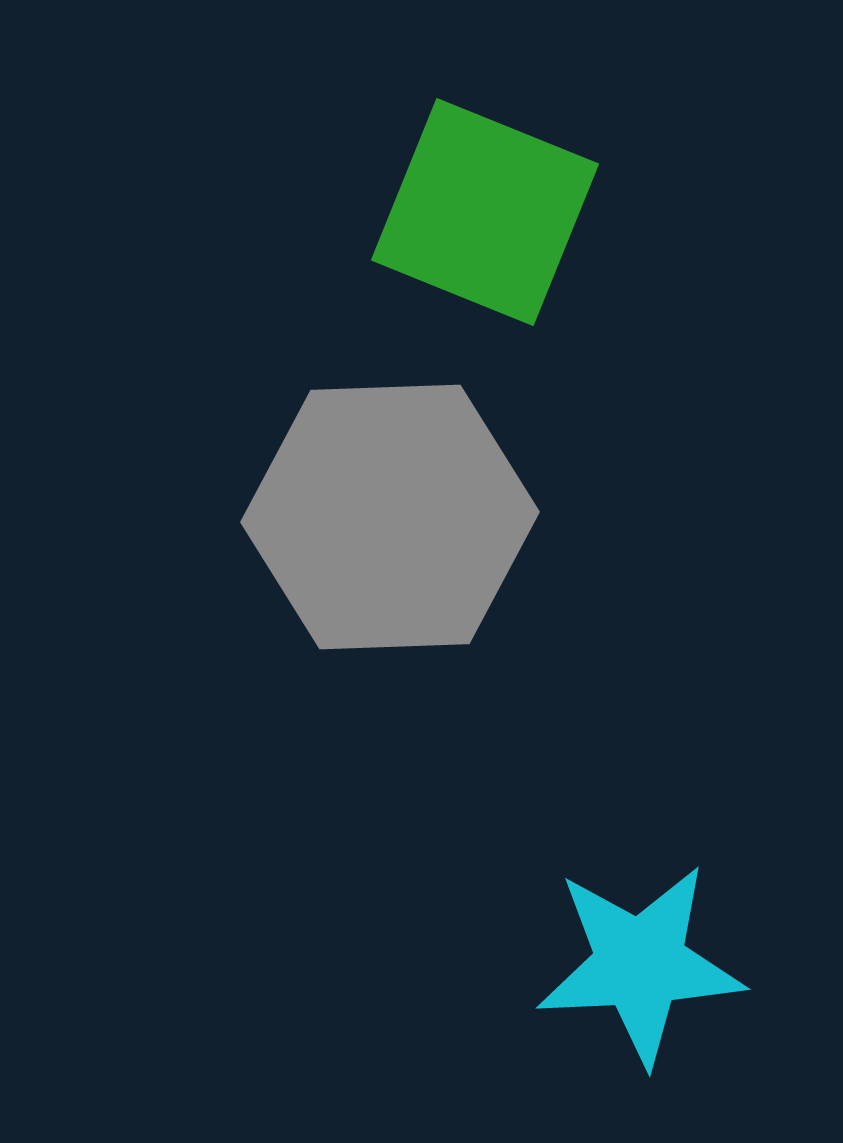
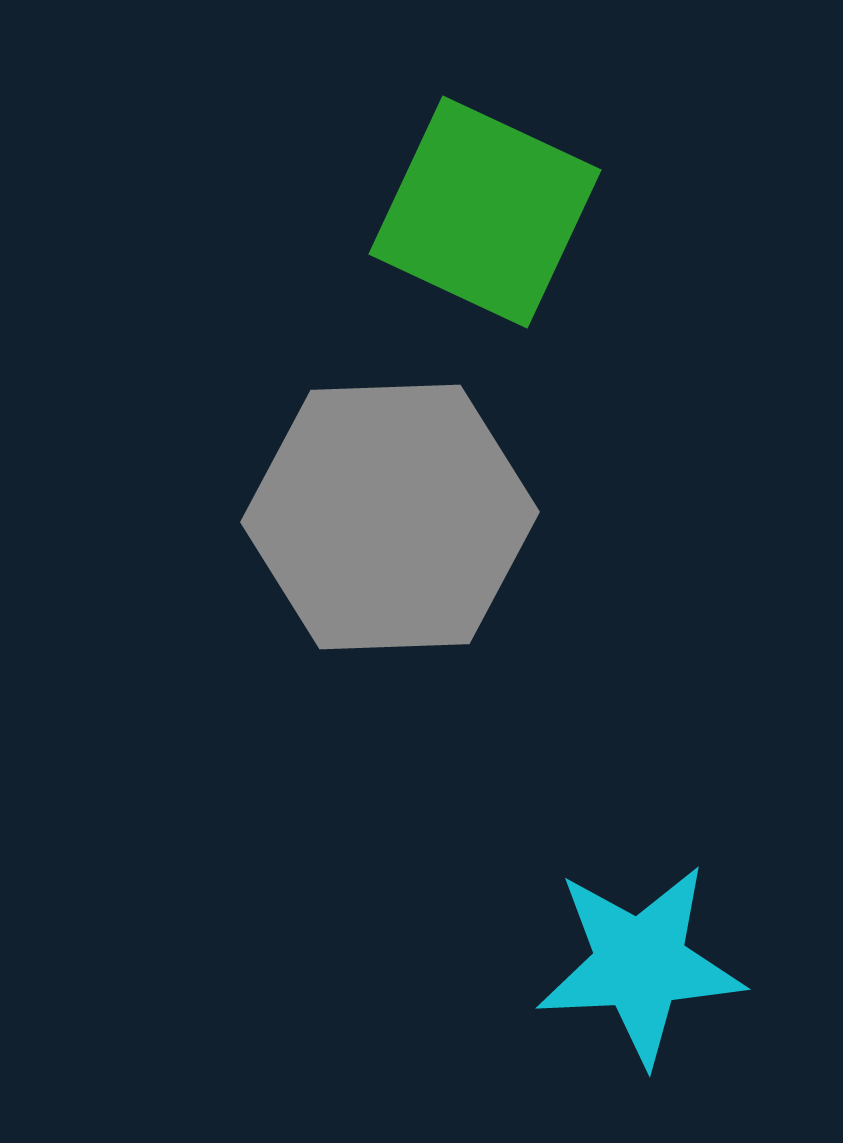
green square: rotated 3 degrees clockwise
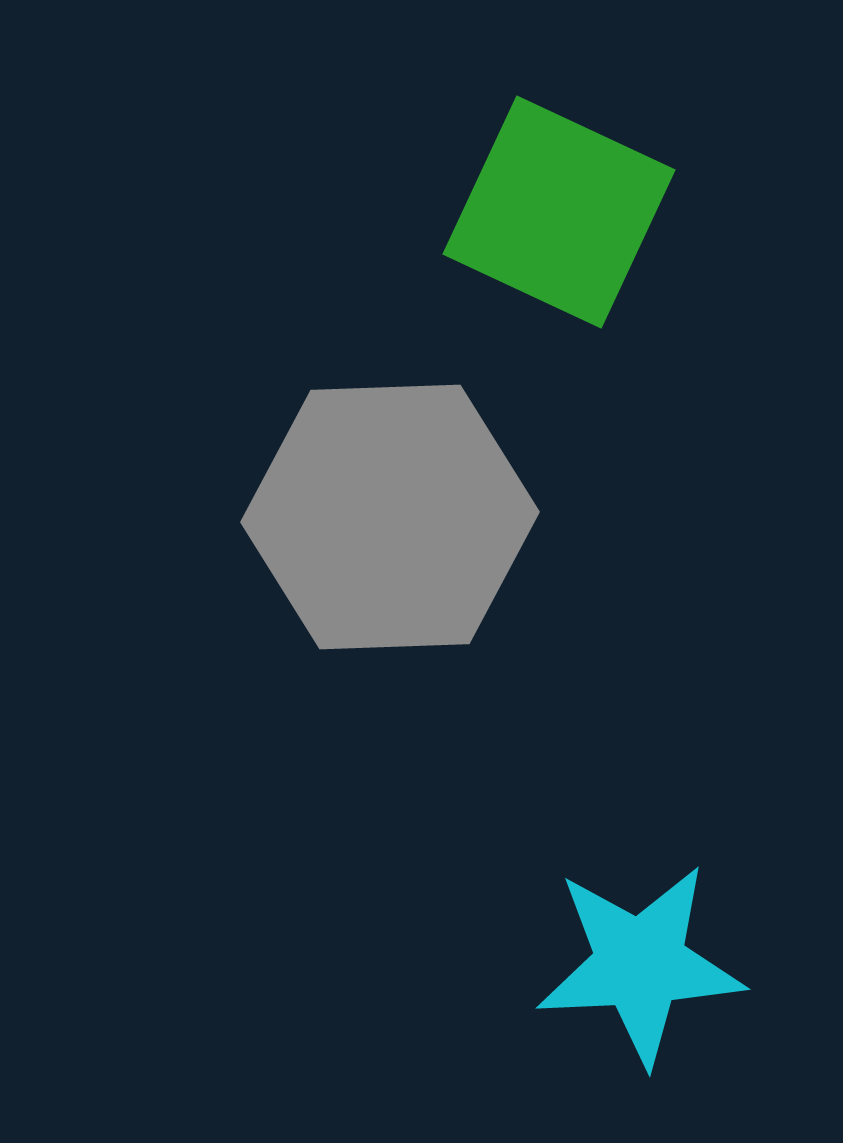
green square: moved 74 px right
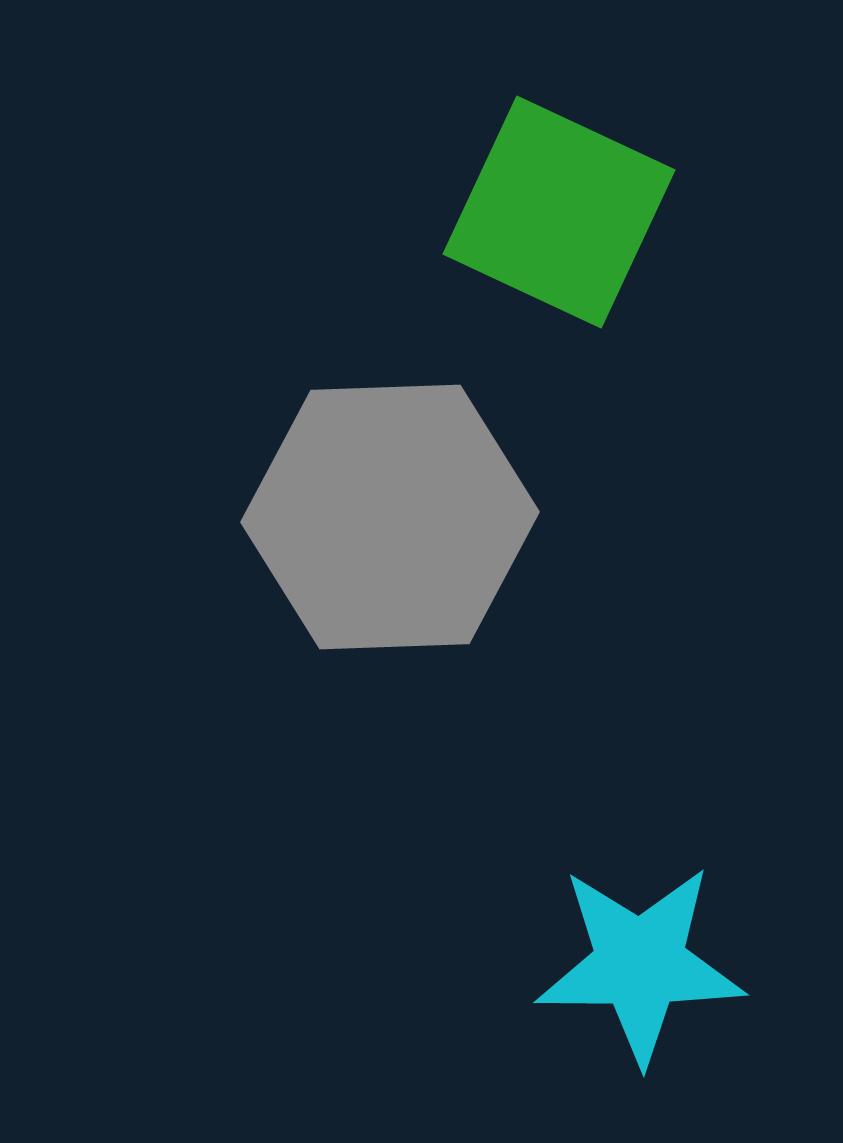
cyan star: rotated 3 degrees clockwise
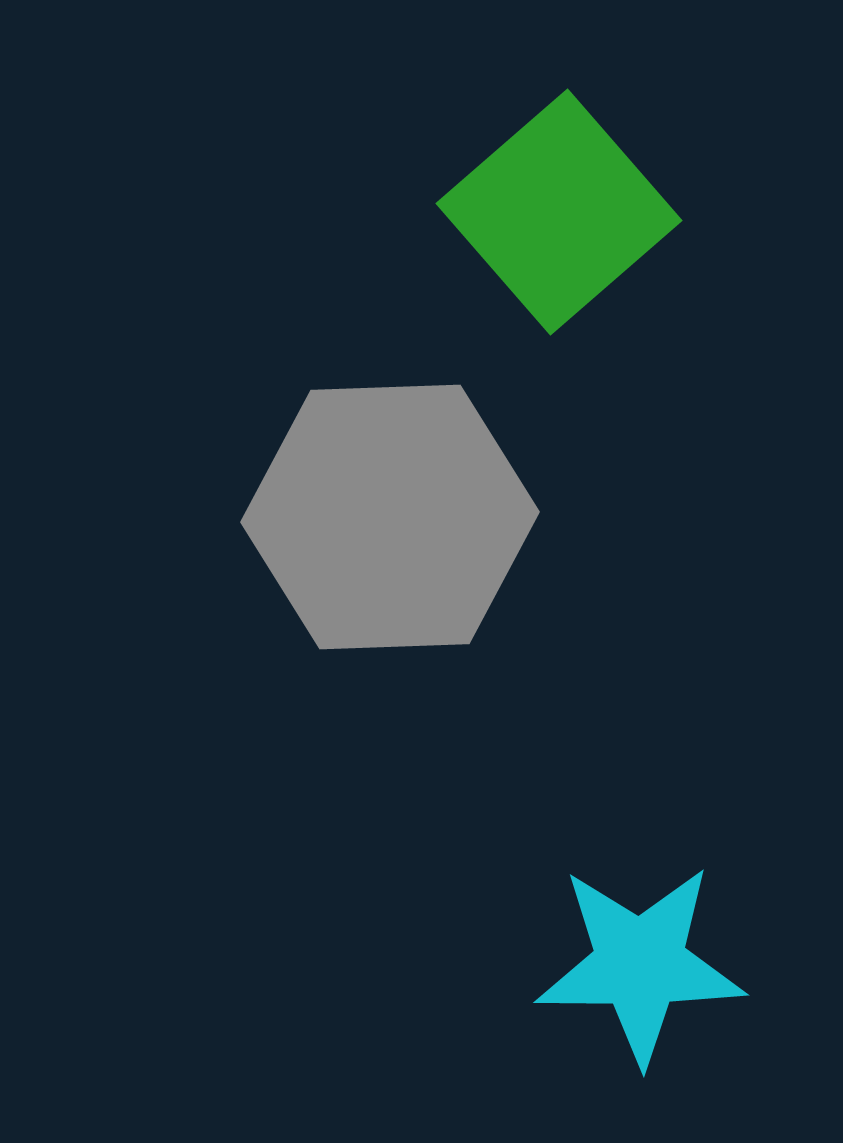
green square: rotated 24 degrees clockwise
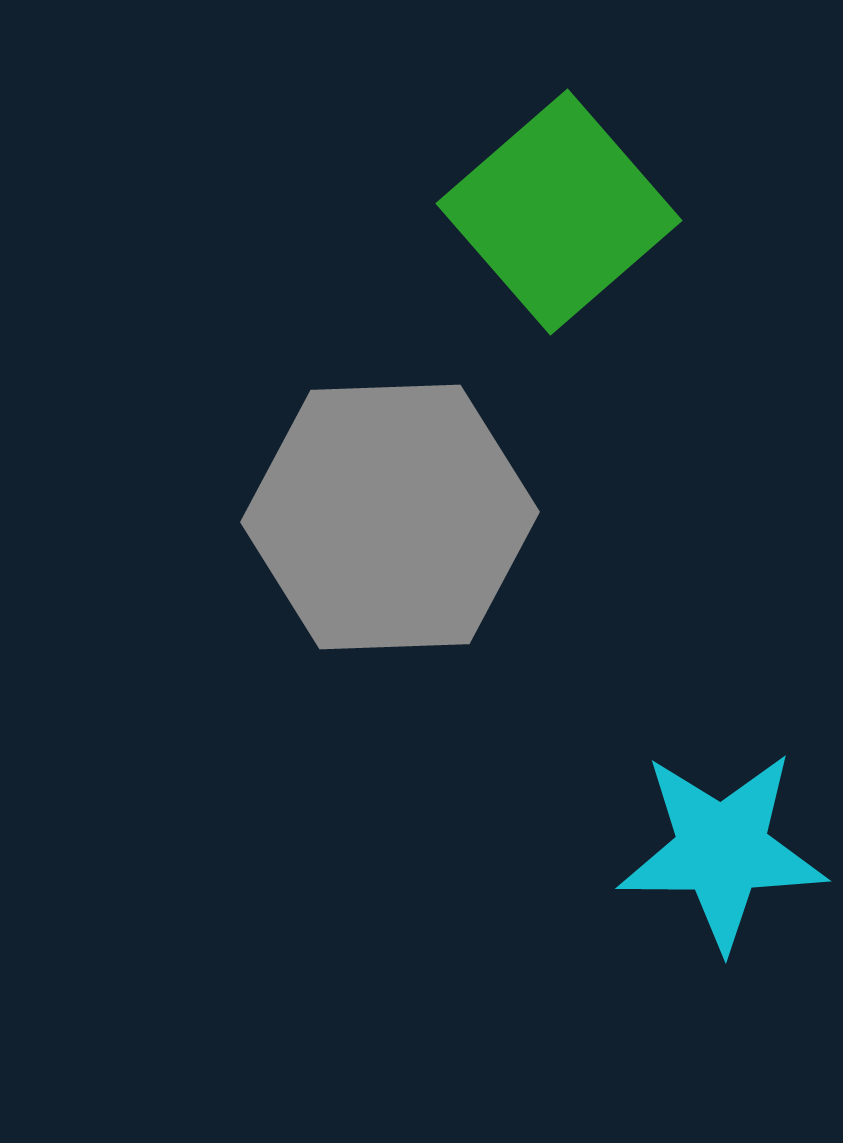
cyan star: moved 82 px right, 114 px up
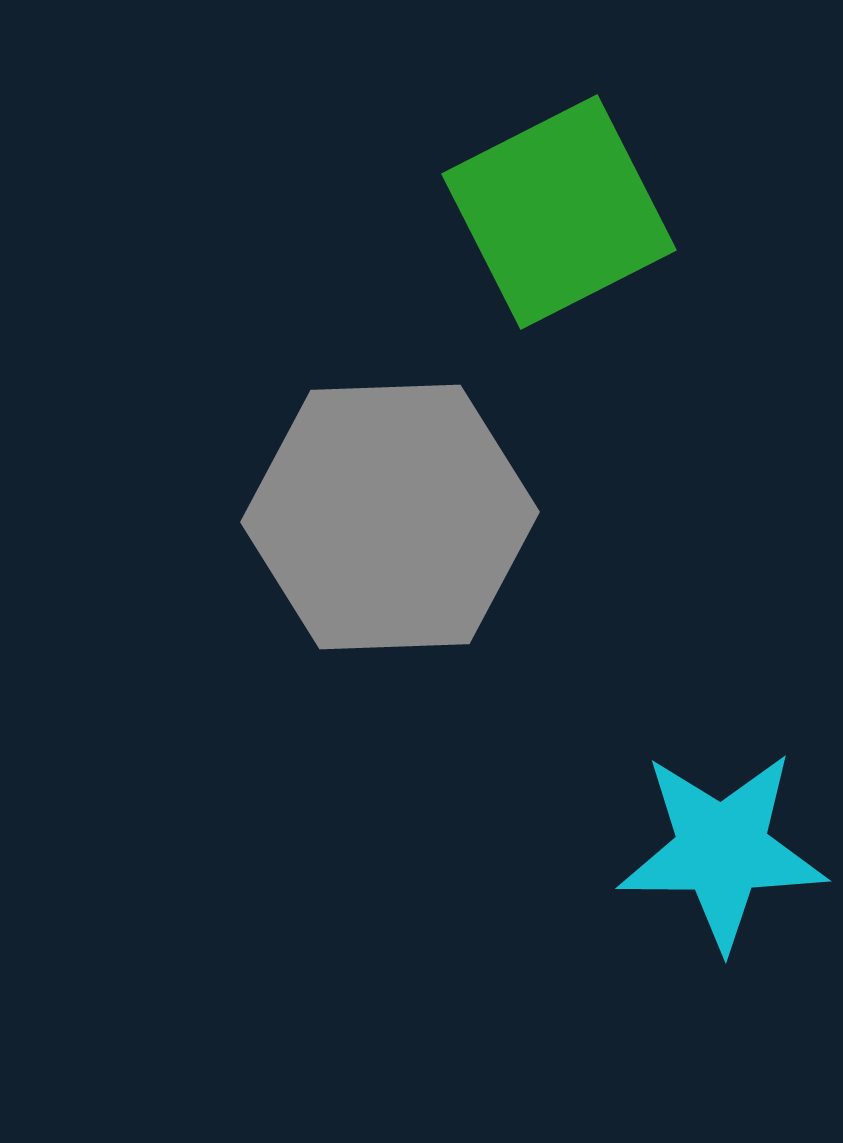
green square: rotated 14 degrees clockwise
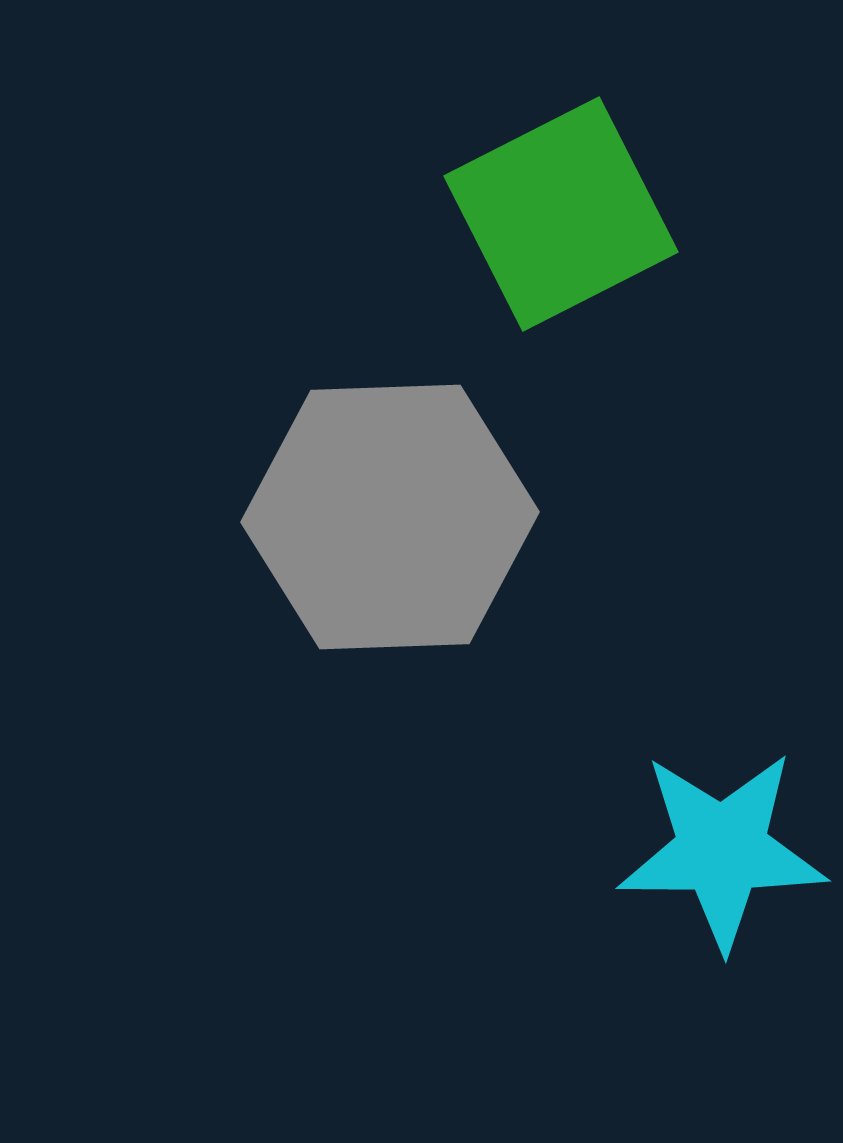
green square: moved 2 px right, 2 px down
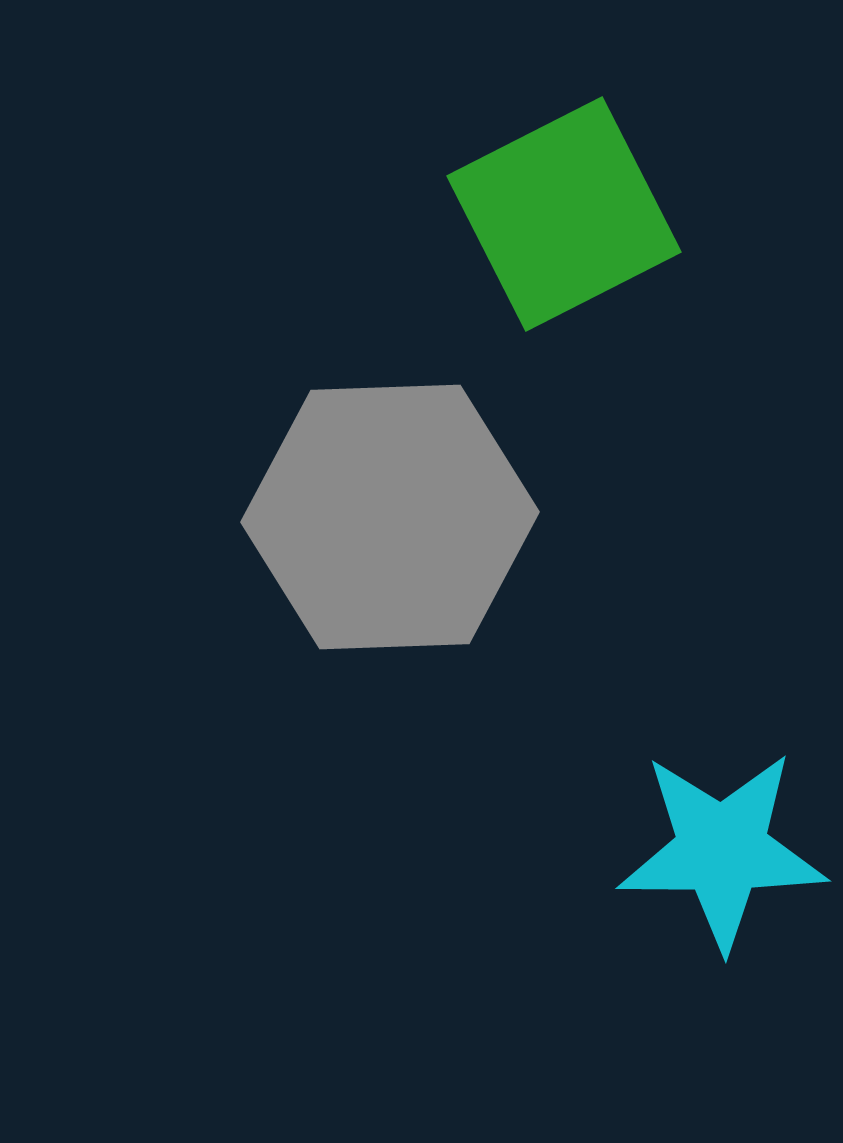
green square: moved 3 px right
